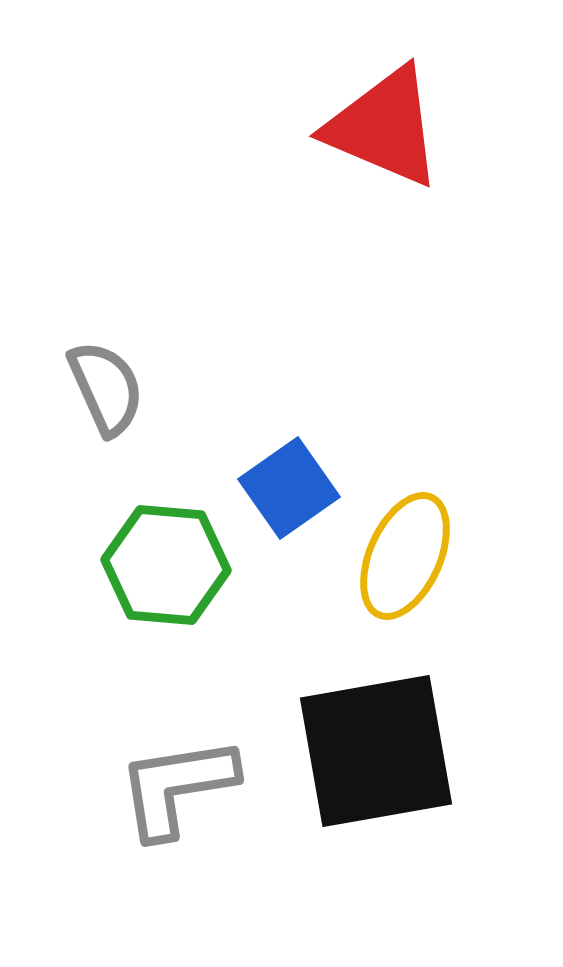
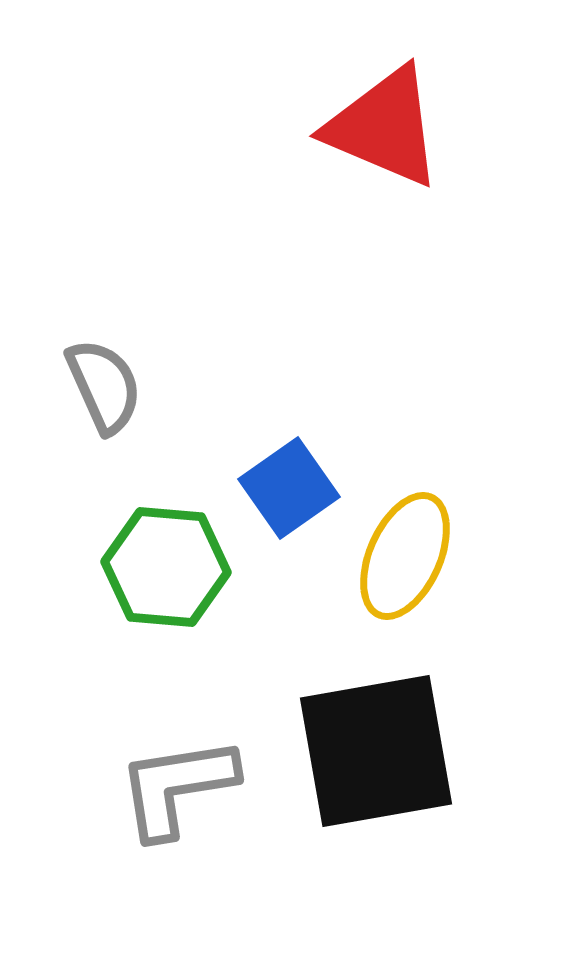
gray semicircle: moved 2 px left, 2 px up
green hexagon: moved 2 px down
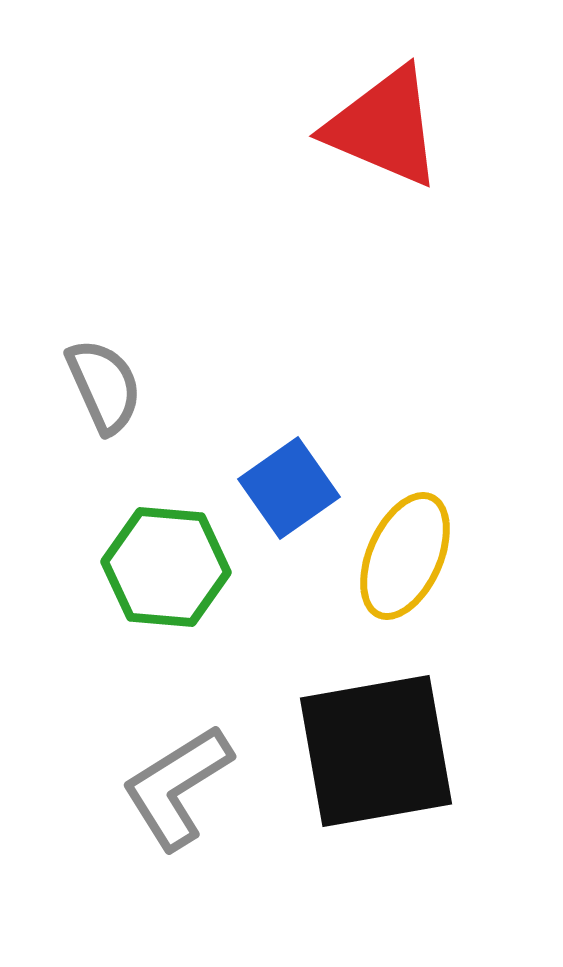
gray L-shape: rotated 23 degrees counterclockwise
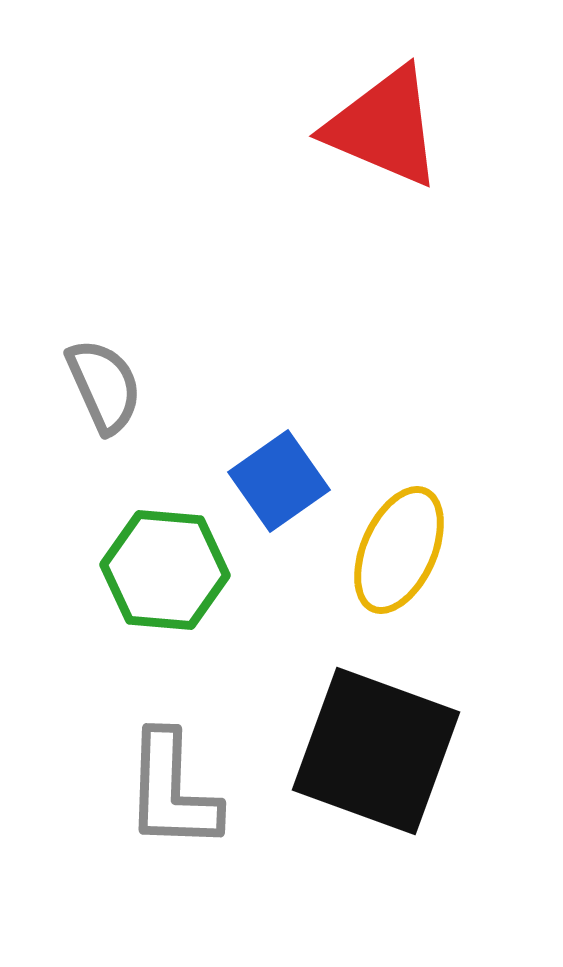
blue square: moved 10 px left, 7 px up
yellow ellipse: moved 6 px left, 6 px up
green hexagon: moved 1 px left, 3 px down
black square: rotated 30 degrees clockwise
gray L-shape: moved 5 px left, 4 px down; rotated 56 degrees counterclockwise
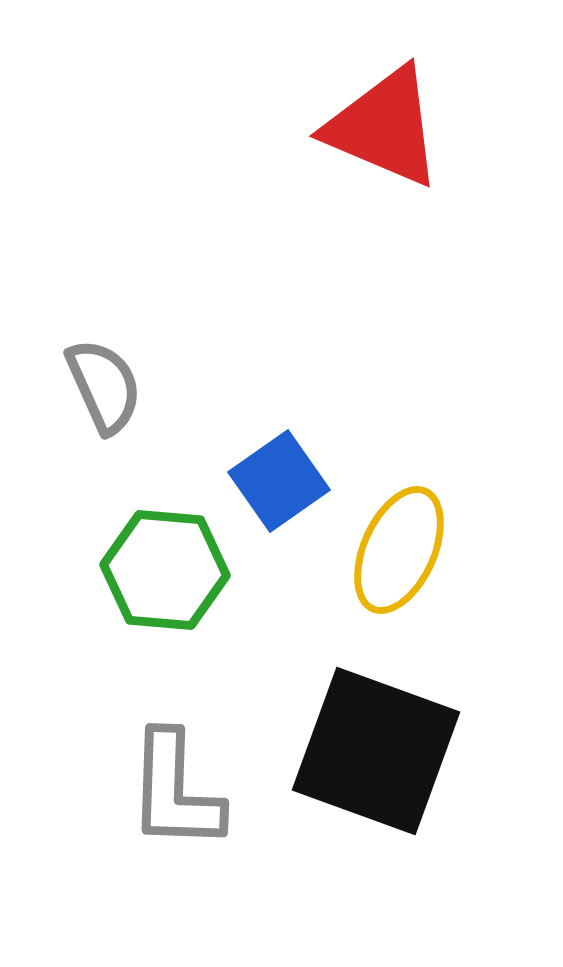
gray L-shape: moved 3 px right
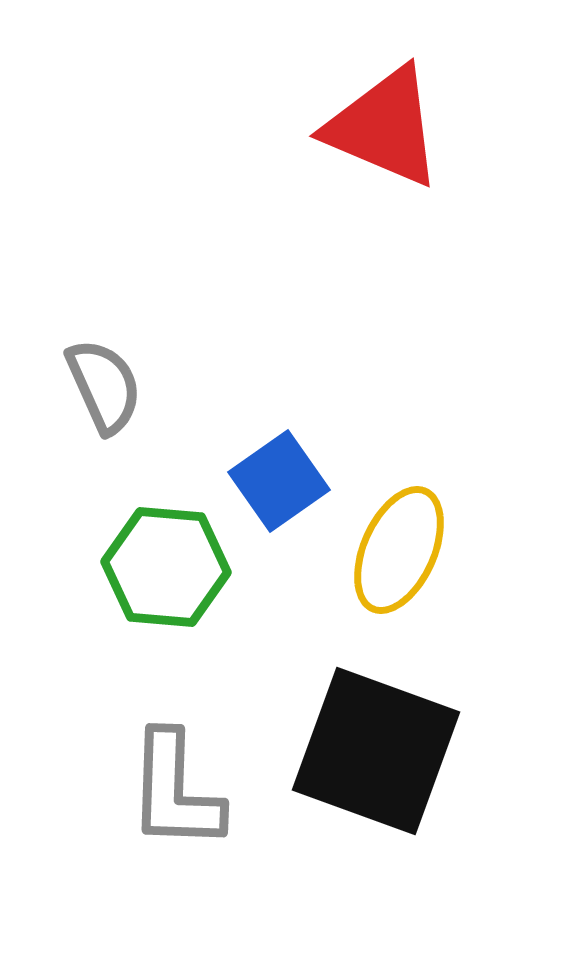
green hexagon: moved 1 px right, 3 px up
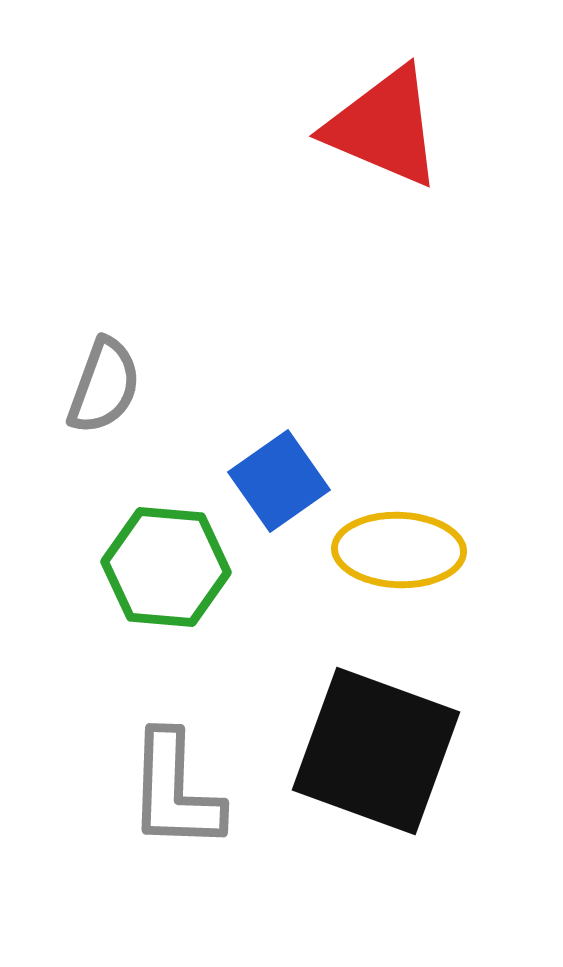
gray semicircle: rotated 44 degrees clockwise
yellow ellipse: rotated 68 degrees clockwise
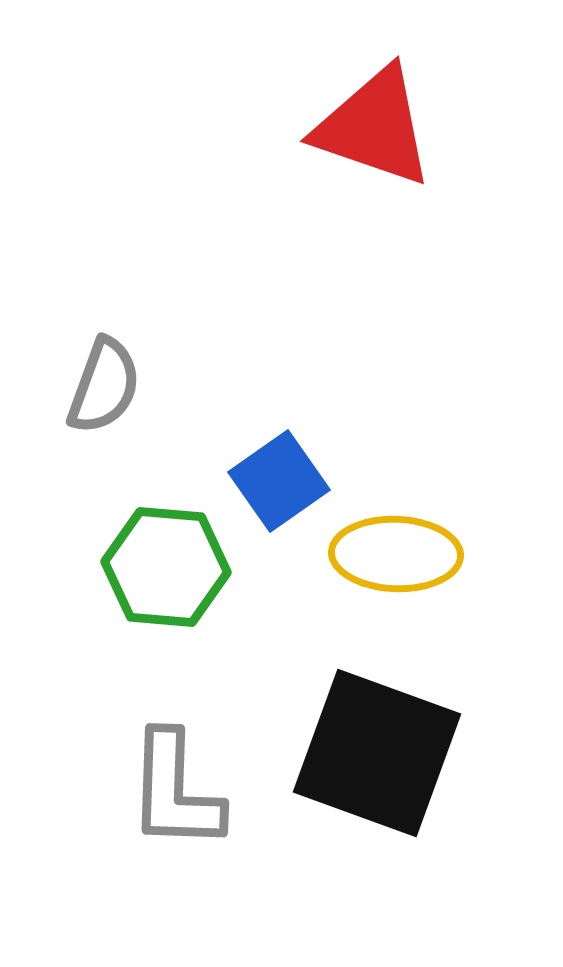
red triangle: moved 10 px left; rotated 4 degrees counterclockwise
yellow ellipse: moved 3 px left, 4 px down
black square: moved 1 px right, 2 px down
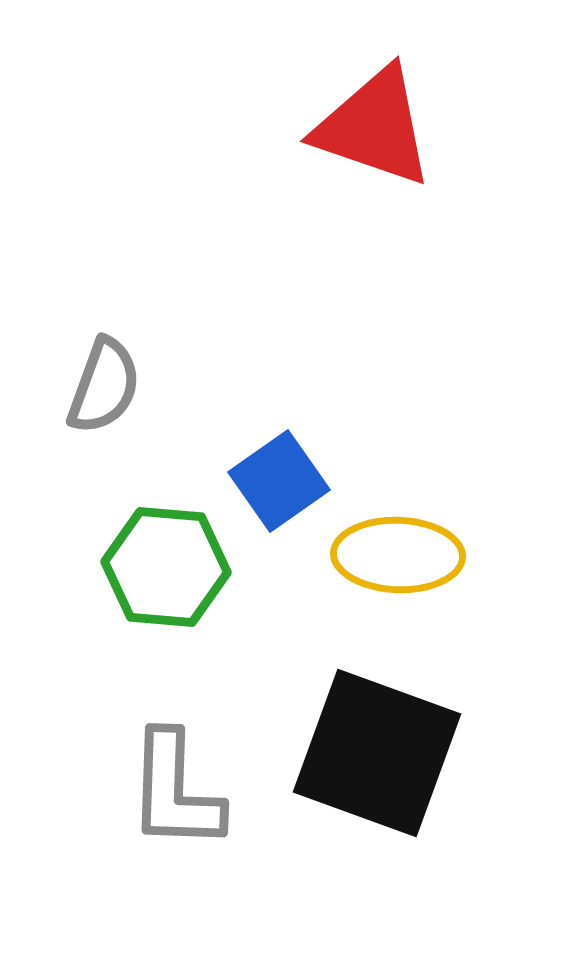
yellow ellipse: moved 2 px right, 1 px down
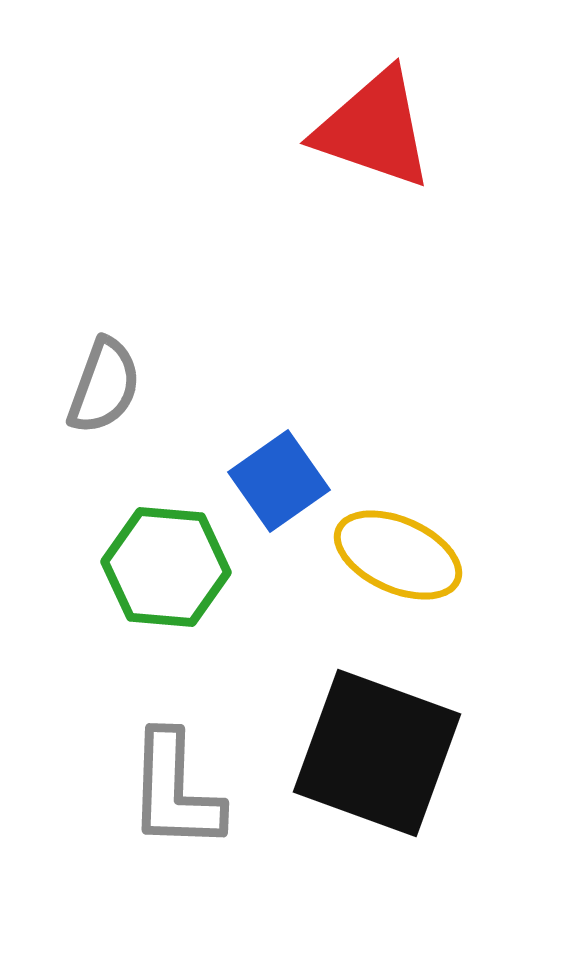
red triangle: moved 2 px down
yellow ellipse: rotated 22 degrees clockwise
